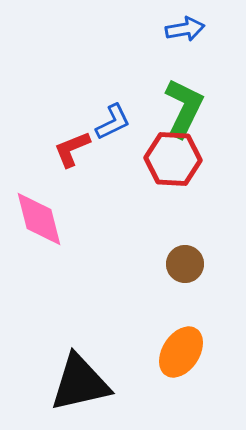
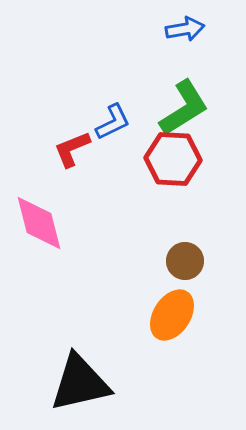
green L-shape: rotated 32 degrees clockwise
pink diamond: moved 4 px down
brown circle: moved 3 px up
orange ellipse: moved 9 px left, 37 px up
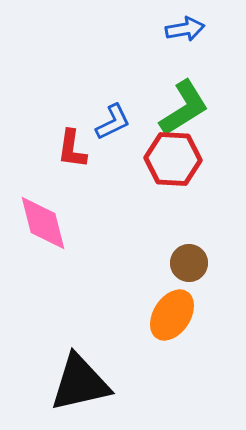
red L-shape: rotated 60 degrees counterclockwise
pink diamond: moved 4 px right
brown circle: moved 4 px right, 2 px down
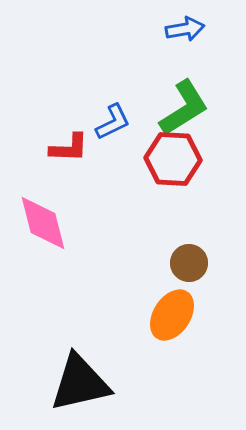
red L-shape: moved 3 px left, 1 px up; rotated 96 degrees counterclockwise
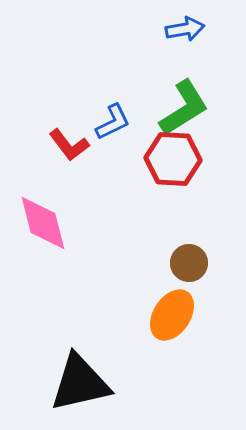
red L-shape: moved 3 px up; rotated 51 degrees clockwise
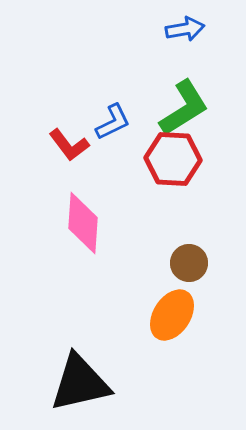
pink diamond: moved 40 px right; rotated 18 degrees clockwise
